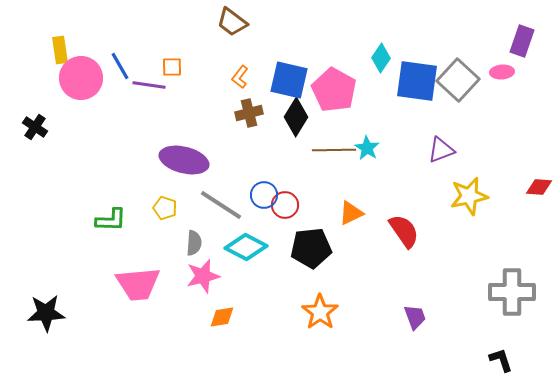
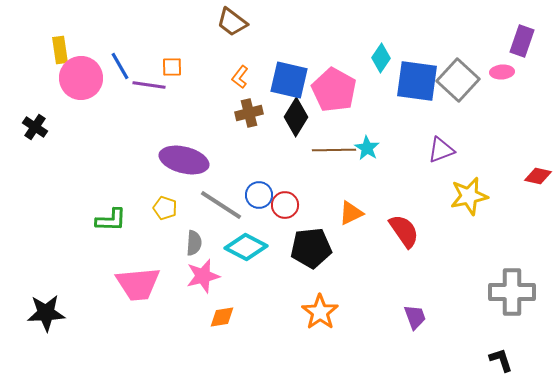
red diamond at (539, 187): moved 1 px left, 11 px up; rotated 8 degrees clockwise
blue circle at (264, 195): moved 5 px left
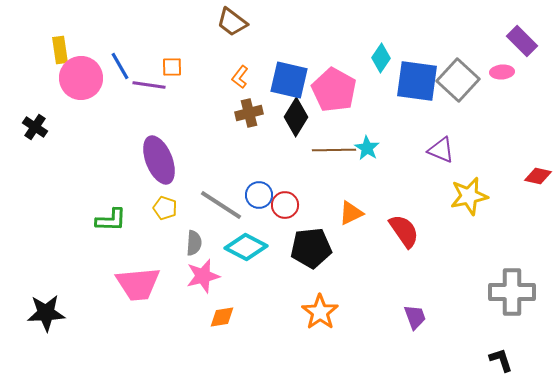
purple rectangle at (522, 41): rotated 64 degrees counterclockwise
purple triangle at (441, 150): rotated 44 degrees clockwise
purple ellipse at (184, 160): moved 25 px left; rotated 54 degrees clockwise
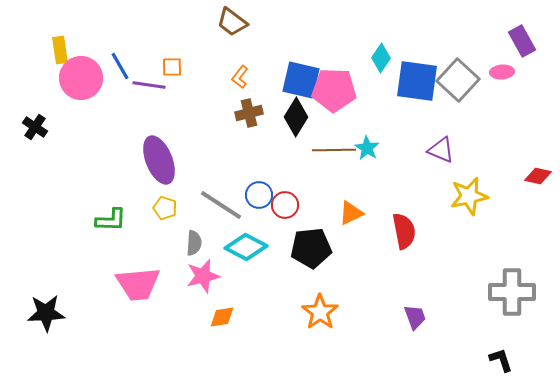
purple rectangle at (522, 41): rotated 16 degrees clockwise
blue square at (289, 80): moved 12 px right
pink pentagon at (334, 90): rotated 27 degrees counterclockwise
red semicircle at (404, 231): rotated 24 degrees clockwise
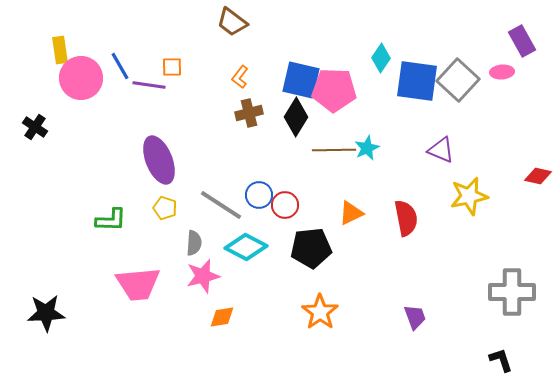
cyan star at (367, 148): rotated 15 degrees clockwise
red semicircle at (404, 231): moved 2 px right, 13 px up
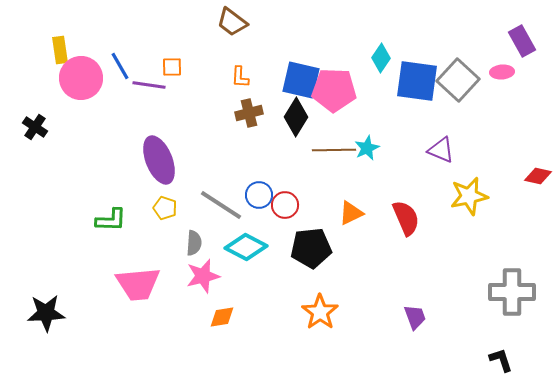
orange L-shape at (240, 77): rotated 35 degrees counterclockwise
red semicircle at (406, 218): rotated 12 degrees counterclockwise
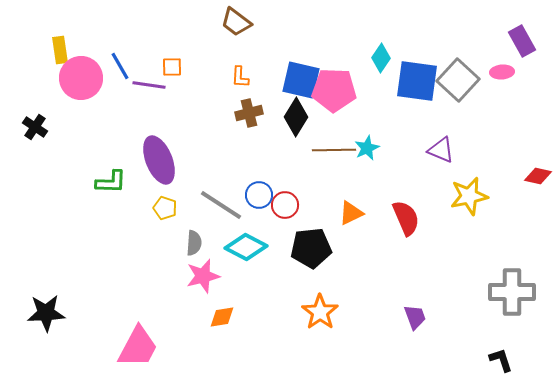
brown trapezoid at (232, 22): moved 4 px right
green L-shape at (111, 220): moved 38 px up
pink trapezoid at (138, 284): moved 63 px down; rotated 57 degrees counterclockwise
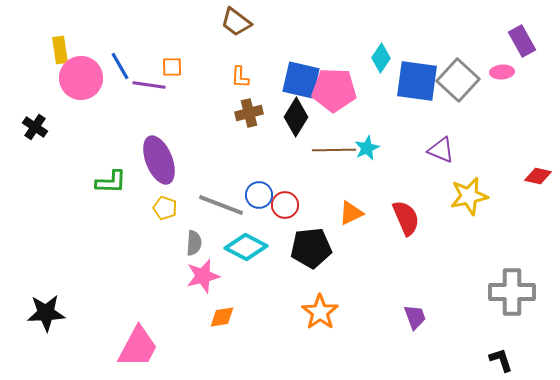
gray line at (221, 205): rotated 12 degrees counterclockwise
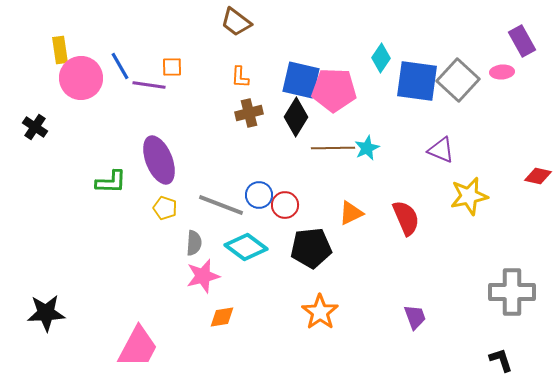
brown line at (334, 150): moved 1 px left, 2 px up
cyan diamond at (246, 247): rotated 9 degrees clockwise
